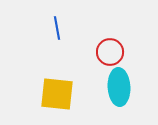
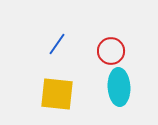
blue line: moved 16 px down; rotated 45 degrees clockwise
red circle: moved 1 px right, 1 px up
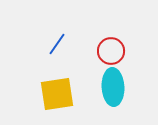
cyan ellipse: moved 6 px left
yellow square: rotated 15 degrees counterclockwise
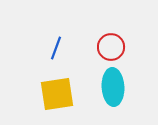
blue line: moved 1 px left, 4 px down; rotated 15 degrees counterclockwise
red circle: moved 4 px up
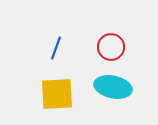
cyan ellipse: rotated 75 degrees counterclockwise
yellow square: rotated 6 degrees clockwise
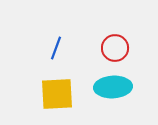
red circle: moved 4 px right, 1 px down
cyan ellipse: rotated 15 degrees counterclockwise
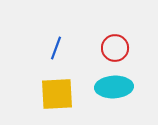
cyan ellipse: moved 1 px right
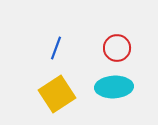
red circle: moved 2 px right
yellow square: rotated 30 degrees counterclockwise
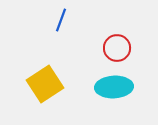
blue line: moved 5 px right, 28 px up
yellow square: moved 12 px left, 10 px up
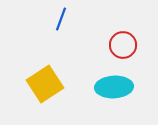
blue line: moved 1 px up
red circle: moved 6 px right, 3 px up
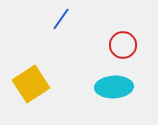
blue line: rotated 15 degrees clockwise
yellow square: moved 14 px left
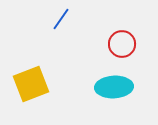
red circle: moved 1 px left, 1 px up
yellow square: rotated 12 degrees clockwise
